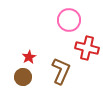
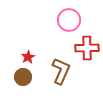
red cross: rotated 15 degrees counterclockwise
red star: moved 1 px left
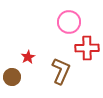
pink circle: moved 2 px down
brown circle: moved 11 px left
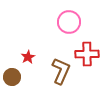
red cross: moved 6 px down
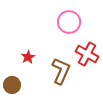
red cross: rotated 30 degrees clockwise
brown circle: moved 8 px down
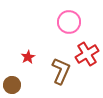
red cross: rotated 30 degrees clockwise
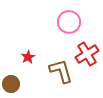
brown L-shape: rotated 40 degrees counterclockwise
brown circle: moved 1 px left, 1 px up
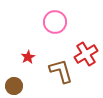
pink circle: moved 14 px left
red cross: moved 1 px left
brown circle: moved 3 px right, 2 px down
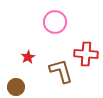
red cross: rotated 35 degrees clockwise
brown circle: moved 2 px right, 1 px down
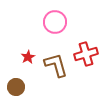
red cross: rotated 20 degrees counterclockwise
brown L-shape: moved 5 px left, 6 px up
